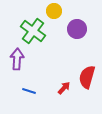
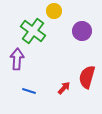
purple circle: moved 5 px right, 2 px down
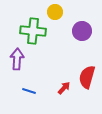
yellow circle: moved 1 px right, 1 px down
green cross: rotated 30 degrees counterclockwise
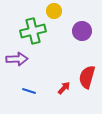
yellow circle: moved 1 px left, 1 px up
green cross: rotated 20 degrees counterclockwise
purple arrow: rotated 85 degrees clockwise
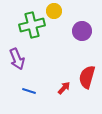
green cross: moved 1 px left, 6 px up
purple arrow: rotated 70 degrees clockwise
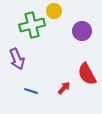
red semicircle: moved 3 px up; rotated 45 degrees counterclockwise
blue line: moved 2 px right
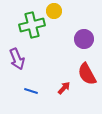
purple circle: moved 2 px right, 8 px down
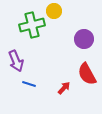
purple arrow: moved 1 px left, 2 px down
blue line: moved 2 px left, 7 px up
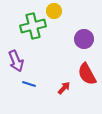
green cross: moved 1 px right, 1 px down
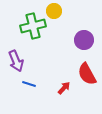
purple circle: moved 1 px down
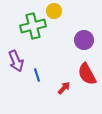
blue line: moved 8 px right, 9 px up; rotated 56 degrees clockwise
